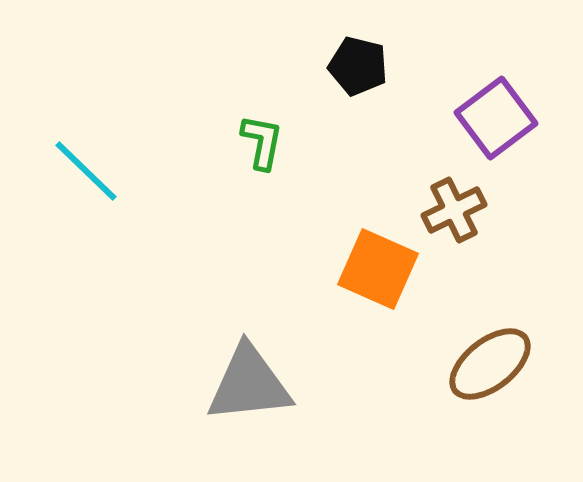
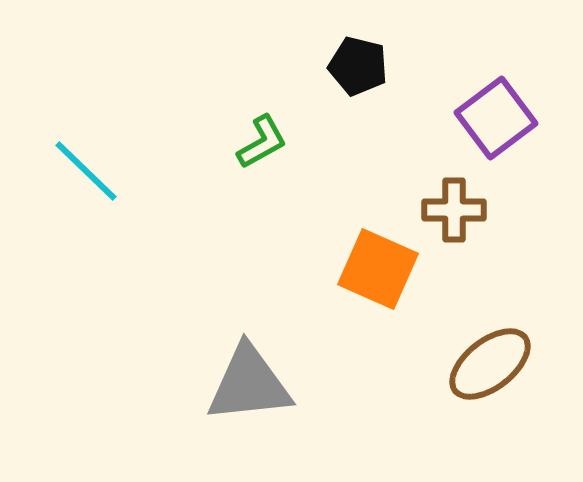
green L-shape: rotated 50 degrees clockwise
brown cross: rotated 26 degrees clockwise
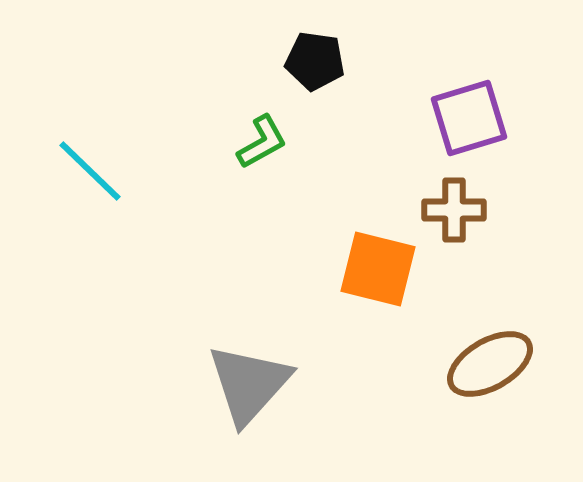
black pentagon: moved 43 px left, 5 px up; rotated 6 degrees counterclockwise
purple square: moved 27 px left; rotated 20 degrees clockwise
cyan line: moved 4 px right
orange square: rotated 10 degrees counterclockwise
brown ellipse: rotated 8 degrees clockwise
gray triangle: rotated 42 degrees counterclockwise
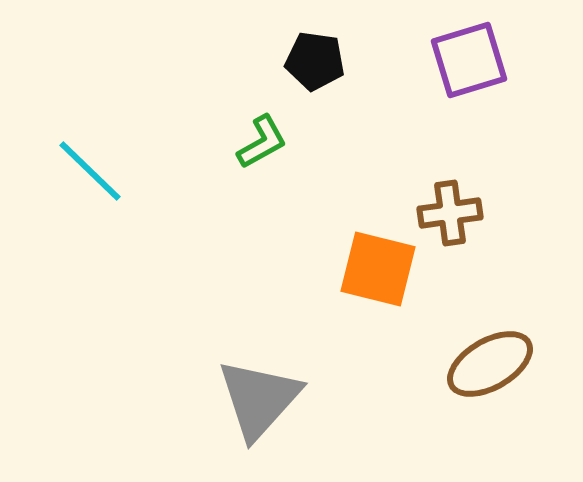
purple square: moved 58 px up
brown cross: moved 4 px left, 3 px down; rotated 8 degrees counterclockwise
gray triangle: moved 10 px right, 15 px down
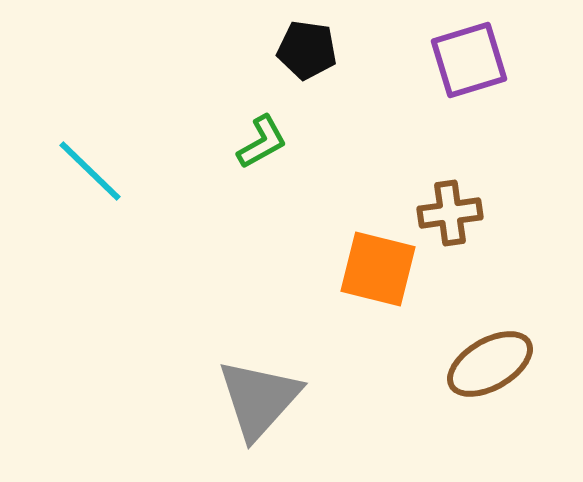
black pentagon: moved 8 px left, 11 px up
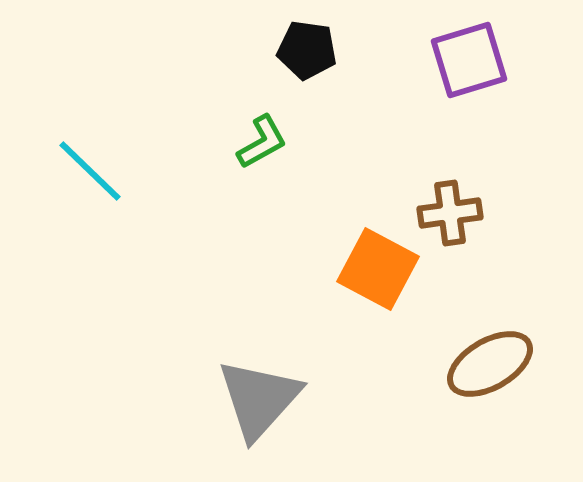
orange square: rotated 14 degrees clockwise
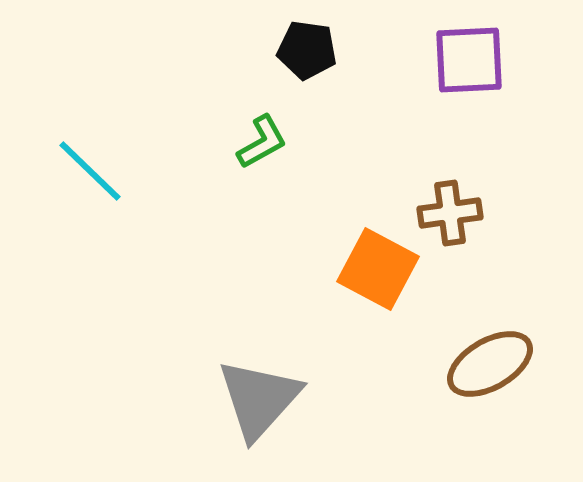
purple square: rotated 14 degrees clockwise
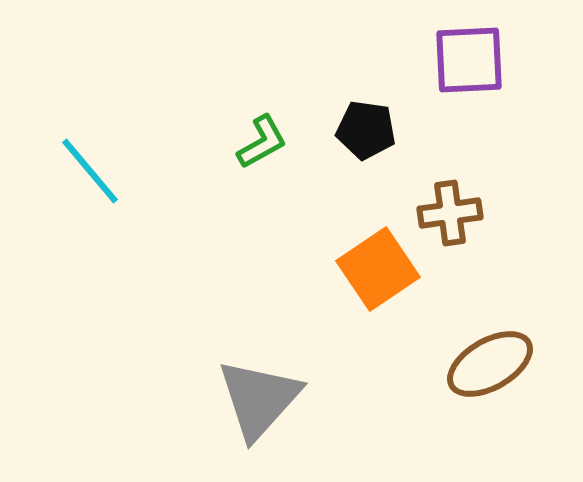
black pentagon: moved 59 px right, 80 px down
cyan line: rotated 6 degrees clockwise
orange square: rotated 28 degrees clockwise
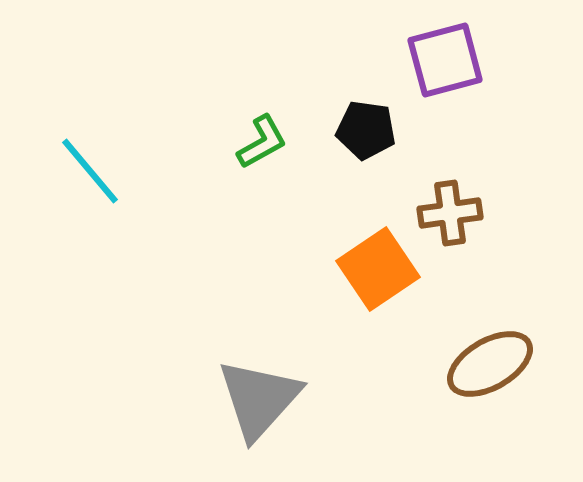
purple square: moved 24 px left; rotated 12 degrees counterclockwise
